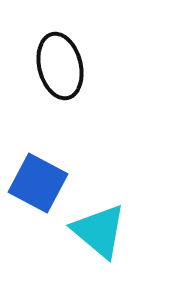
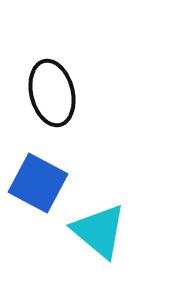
black ellipse: moved 8 px left, 27 px down
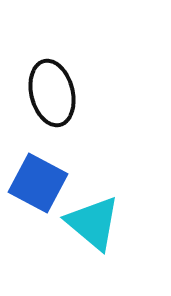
cyan triangle: moved 6 px left, 8 px up
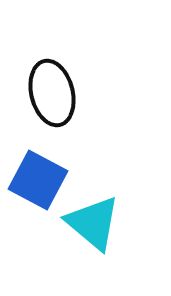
blue square: moved 3 px up
